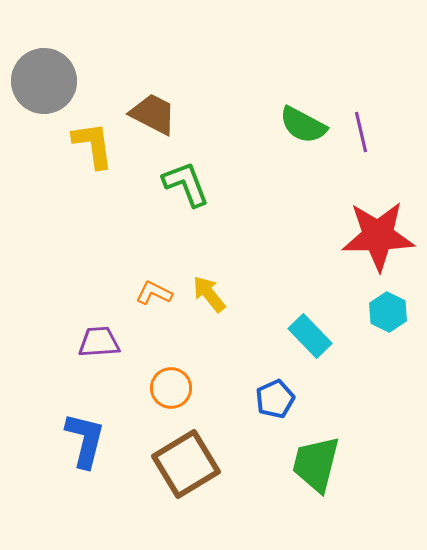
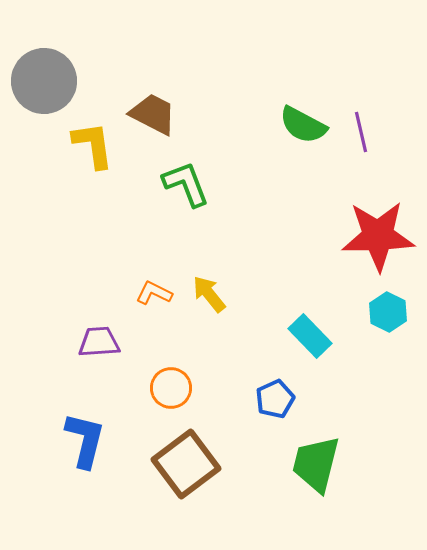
brown square: rotated 6 degrees counterclockwise
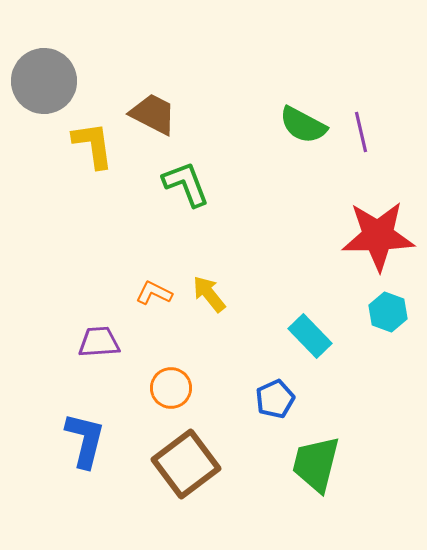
cyan hexagon: rotated 6 degrees counterclockwise
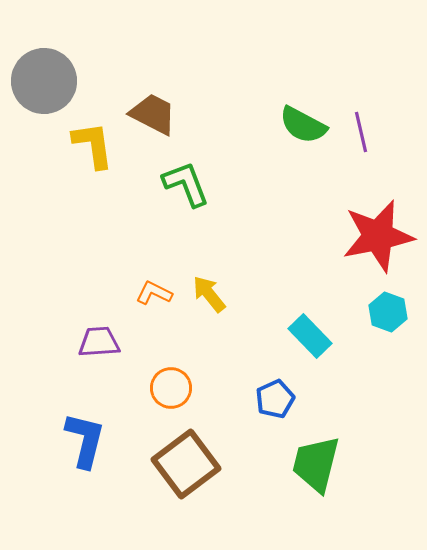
red star: rotated 10 degrees counterclockwise
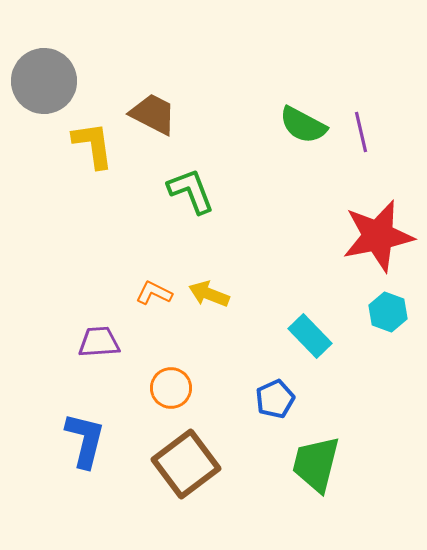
green L-shape: moved 5 px right, 7 px down
yellow arrow: rotated 30 degrees counterclockwise
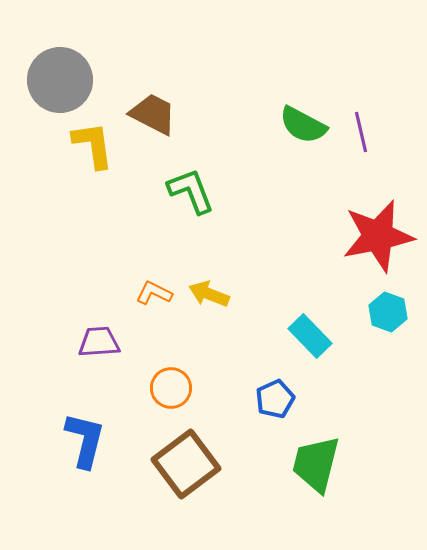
gray circle: moved 16 px right, 1 px up
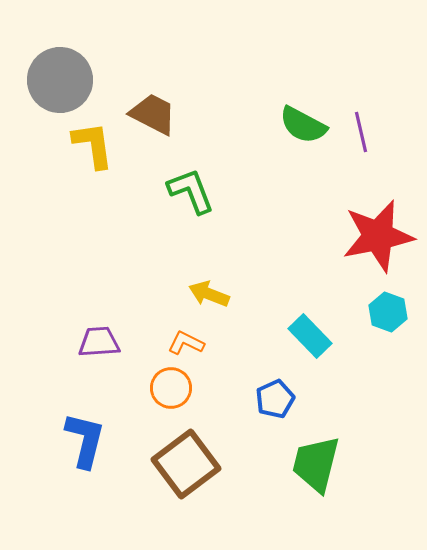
orange L-shape: moved 32 px right, 50 px down
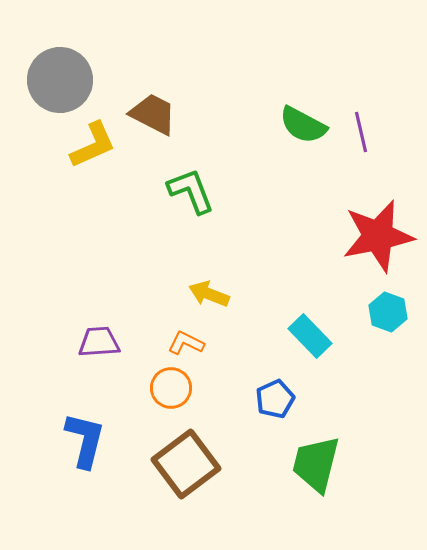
yellow L-shape: rotated 74 degrees clockwise
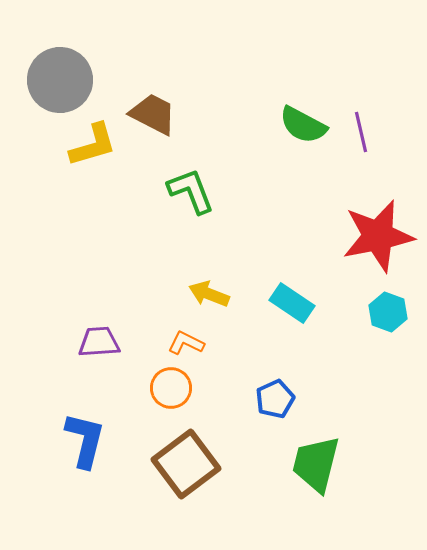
yellow L-shape: rotated 8 degrees clockwise
cyan rectangle: moved 18 px left, 33 px up; rotated 12 degrees counterclockwise
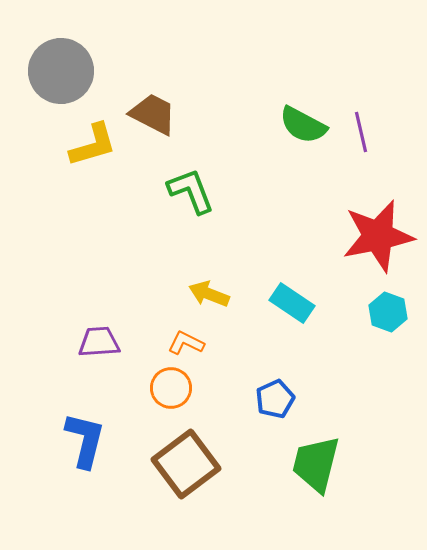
gray circle: moved 1 px right, 9 px up
